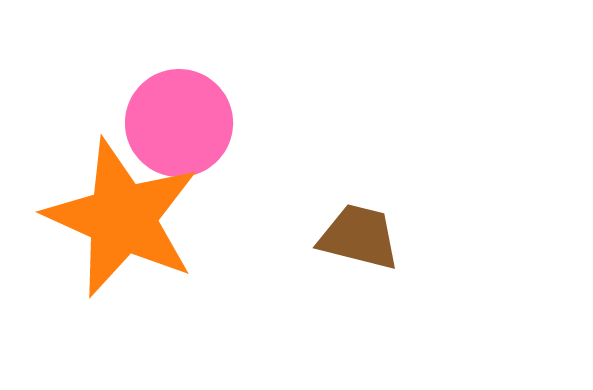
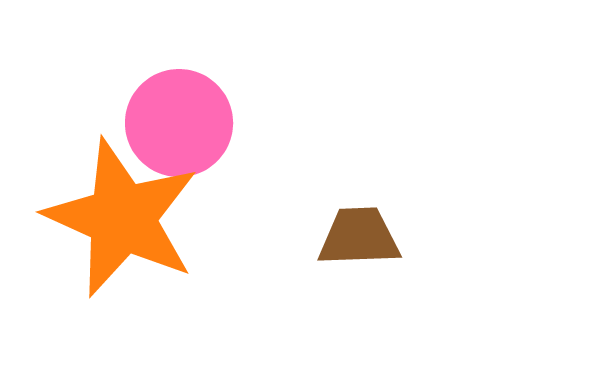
brown trapezoid: rotated 16 degrees counterclockwise
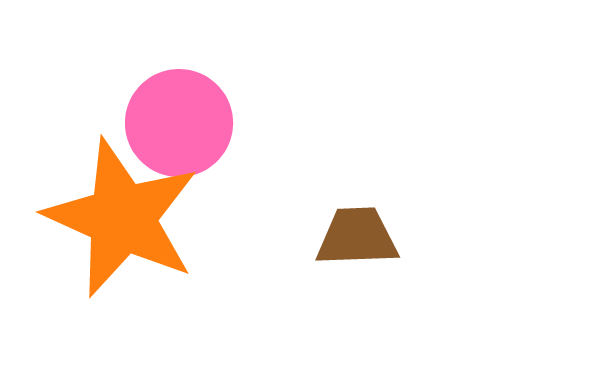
brown trapezoid: moved 2 px left
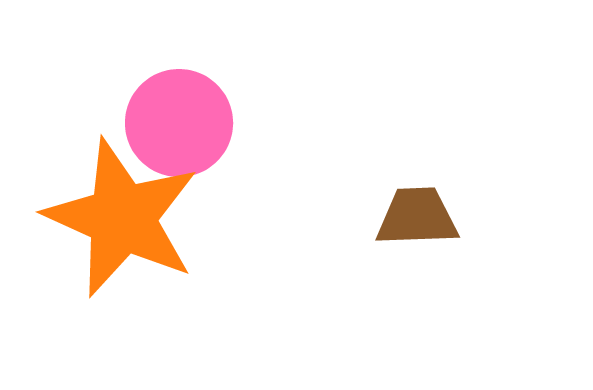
brown trapezoid: moved 60 px right, 20 px up
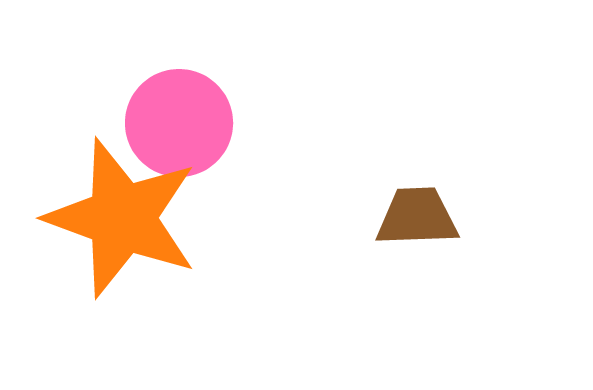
orange star: rotated 4 degrees counterclockwise
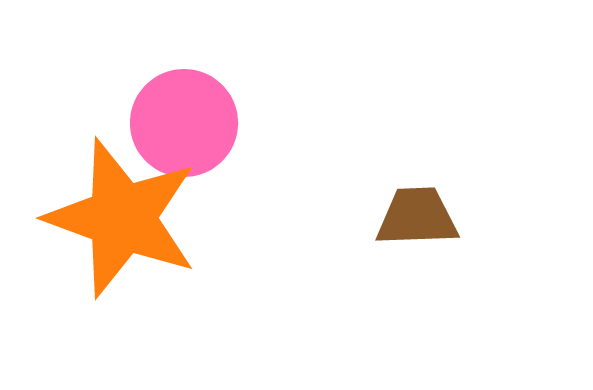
pink circle: moved 5 px right
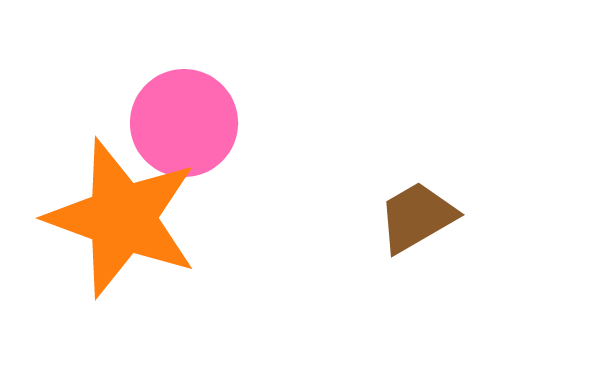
brown trapezoid: rotated 28 degrees counterclockwise
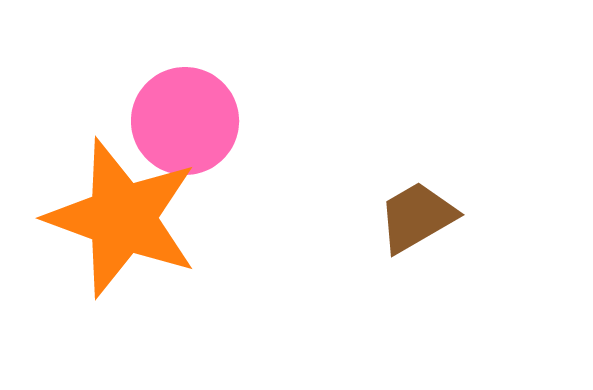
pink circle: moved 1 px right, 2 px up
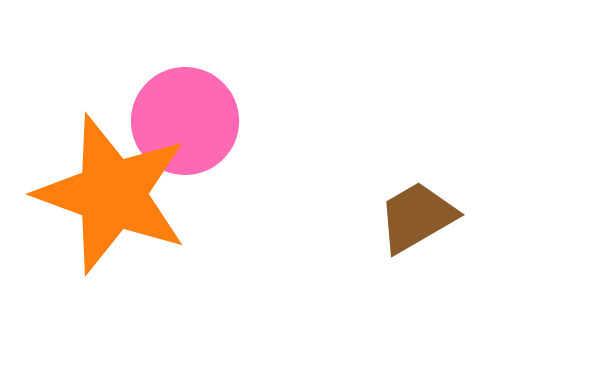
orange star: moved 10 px left, 24 px up
